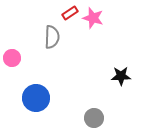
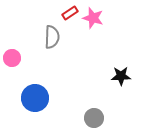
blue circle: moved 1 px left
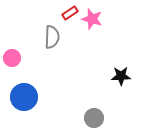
pink star: moved 1 px left, 1 px down
blue circle: moved 11 px left, 1 px up
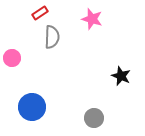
red rectangle: moved 30 px left
black star: rotated 24 degrees clockwise
blue circle: moved 8 px right, 10 px down
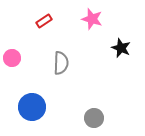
red rectangle: moved 4 px right, 8 px down
gray semicircle: moved 9 px right, 26 px down
black star: moved 28 px up
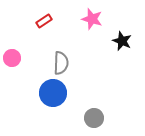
black star: moved 1 px right, 7 px up
blue circle: moved 21 px right, 14 px up
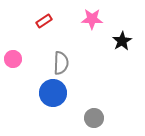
pink star: rotated 15 degrees counterclockwise
black star: rotated 18 degrees clockwise
pink circle: moved 1 px right, 1 px down
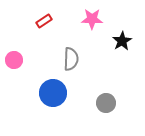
pink circle: moved 1 px right, 1 px down
gray semicircle: moved 10 px right, 4 px up
gray circle: moved 12 px right, 15 px up
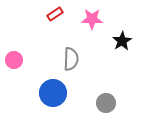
red rectangle: moved 11 px right, 7 px up
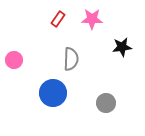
red rectangle: moved 3 px right, 5 px down; rotated 21 degrees counterclockwise
black star: moved 6 px down; rotated 24 degrees clockwise
